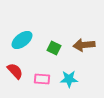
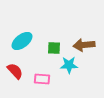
cyan ellipse: moved 1 px down
green square: rotated 24 degrees counterclockwise
cyan star: moved 14 px up
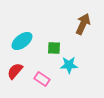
brown arrow: moved 1 px left, 21 px up; rotated 120 degrees clockwise
red semicircle: rotated 96 degrees counterclockwise
pink rectangle: rotated 28 degrees clockwise
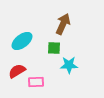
brown arrow: moved 20 px left
red semicircle: moved 2 px right; rotated 18 degrees clockwise
pink rectangle: moved 6 px left, 3 px down; rotated 35 degrees counterclockwise
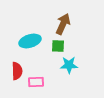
cyan ellipse: moved 8 px right; rotated 20 degrees clockwise
green square: moved 4 px right, 2 px up
red semicircle: rotated 120 degrees clockwise
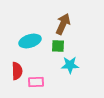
cyan star: moved 1 px right
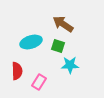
brown arrow: rotated 80 degrees counterclockwise
cyan ellipse: moved 1 px right, 1 px down
green square: rotated 16 degrees clockwise
pink rectangle: moved 3 px right; rotated 56 degrees counterclockwise
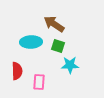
brown arrow: moved 9 px left
cyan ellipse: rotated 15 degrees clockwise
pink rectangle: rotated 28 degrees counterclockwise
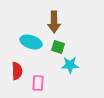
brown arrow: moved 2 px up; rotated 125 degrees counterclockwise
cyan ellipse: rotated 20 degrees clockwise
green square: moved 1 px down
pink rectangle: moved 1 px left, 1 px down
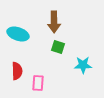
cyan ellipse: moved 13 px left, 8 px up
cyan star: moved 13 px right
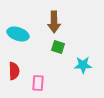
red semicircle: moved 3 px left
